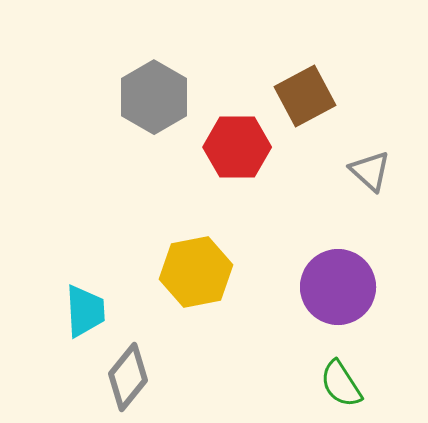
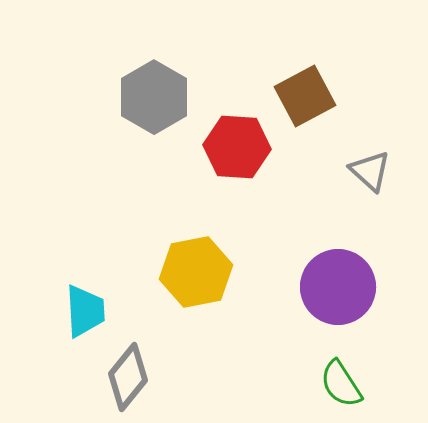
red hexagon: rotated 4 degrees clockwise
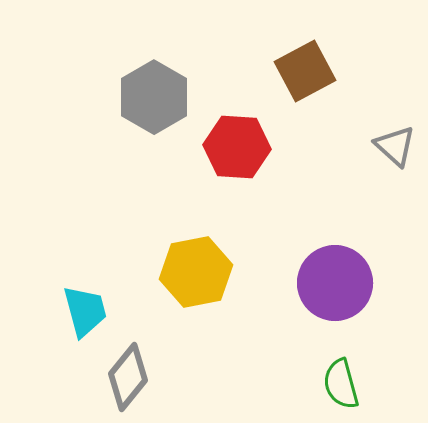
brown square: moved 25 px up
gray triangle: moved 25 px right, 25 px up
purple circle: moved 3 px left, 4 px up
cyan trapezoid: rotated 12 degrees counterclockwise
green semicircle: rotated 18 degrees clockwise
